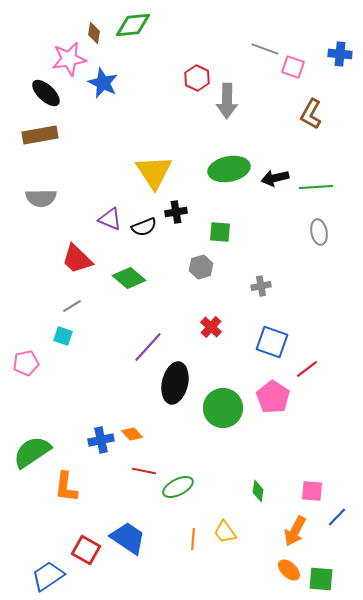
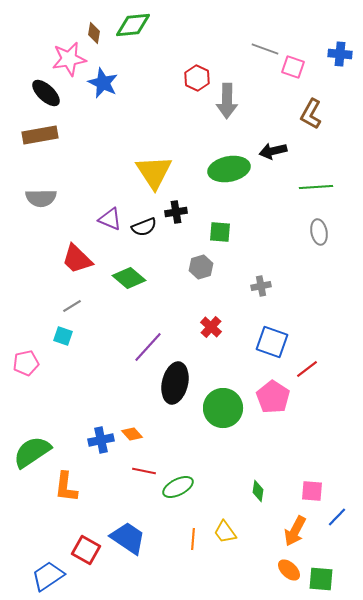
black arrow at (275, 178): moved 2 px left, 27 px up
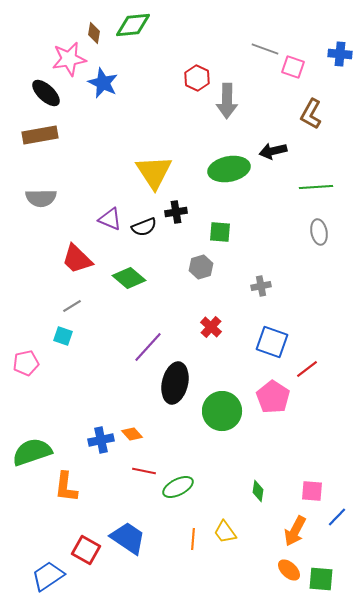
green circle at (223, 408): moved 1 px left, 3 px down
green semicircle at (32, 452): rotated 15 degrees clockwise
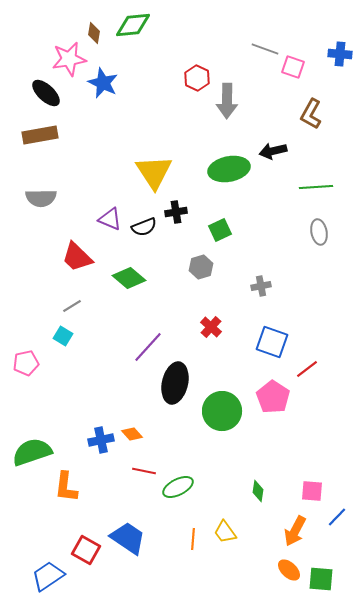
green square at (220, 232): moved 2 px up; rotated 30 degrees counterclockwise
red trapezoid at (77, 259): moved 2 px up
cyan square at (63, 336): rotated 12 degrees clockwise
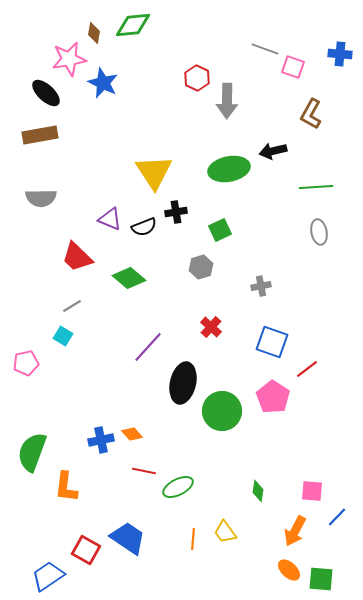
black ellipse at (175, 383): moved 8 px right
green semicircle at (32, 452): rotated 51 degrees counterclockwise
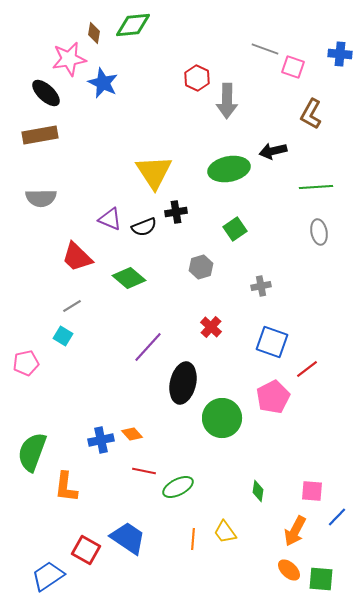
green square at (220, 230): moved 15 px right, 1 px up; rotated 10 degrees counterclockwise
pink pentagon at (273, 397): rotated 12 degrees clockwise
green circle at (222, 411): moved 7 px down
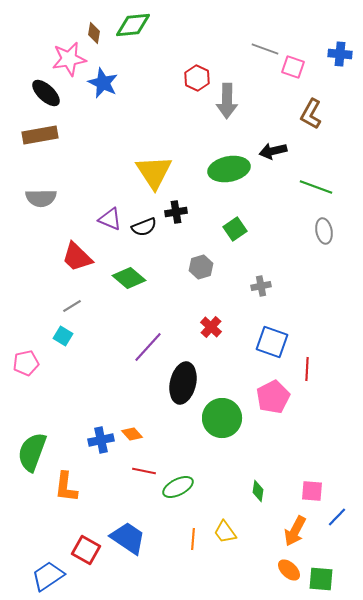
green line at (316, 187): rotated 24 degrees clockwise
gray ellipse at (319, 232): moved 5 px right, 1 px up
red line at (307, 369): rotated 50 degrees counterclockwise
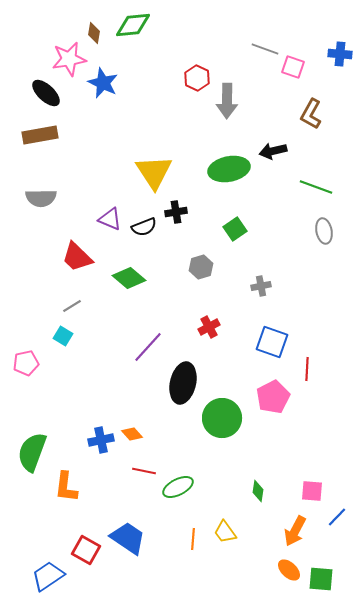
red cross at (211, 327): moved 2 px left; rotated 20 degrees clockwise
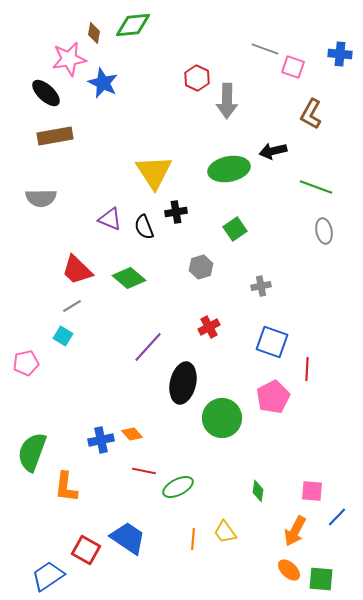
brown rectangle at (40, 135): moved 15 px right, 1 px down
black semicircle at (144, 227): rotated 90 degrees clockwise
red trapezoid at (77, 257): moved 13 px down
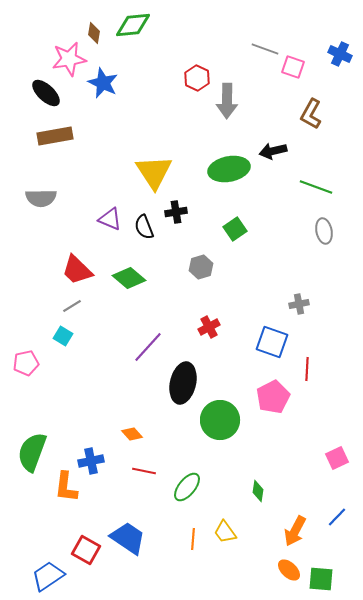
blue cross at (340, 54): rotated 20 degrees clockwise
gray cross at (261, 286): moved 38 px right, 18 px down
green circle at (222, 418): moved 2 px left, 2 px down
blue cross at (101, 440): moved 10 px left, 21 px down
green ellipse at (178, 487): moved 9 px right; rotated 24 degrees counterclockwise
pink square at (312, 491): moved 25 px right, 33 px up; rotated 30 degrees counterclockwise
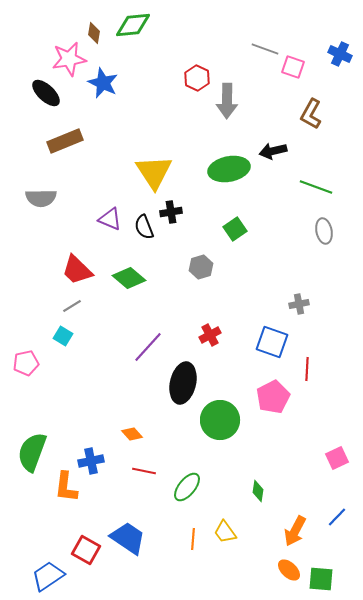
brown rectangle at (55, 136): moved 10 px right, 5 px down; rotated 12 degrees counterclockwise
black cross at (176, 212): moved 5 px left
red cross at (209, 327): moved 1 px right, 8 px down
